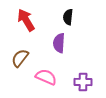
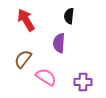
black semicircle: moved 1 px right, 1 px up
brown semicircle: moved 3 px right, 1 px down
pink semicircle: rotated 10 degrees clockwise
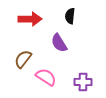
black semicircle: moved 1 px right
red arrow: moved 4 px right, 1 px up; rotated 120 degrees clockwise
purple semicircle: rotated 36 degrees counterclockwise
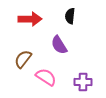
purple semicircle: moved 2 px down
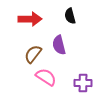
black semicircle: rotated 21 degrees counterclockwise
purple semicircle: rotated 18 degrees clockwise
brown semicircle: moved 10 px right, 5 px up
purple cross: moved 1 px down
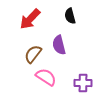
red arrow: rotated 135 degrees clockwise
